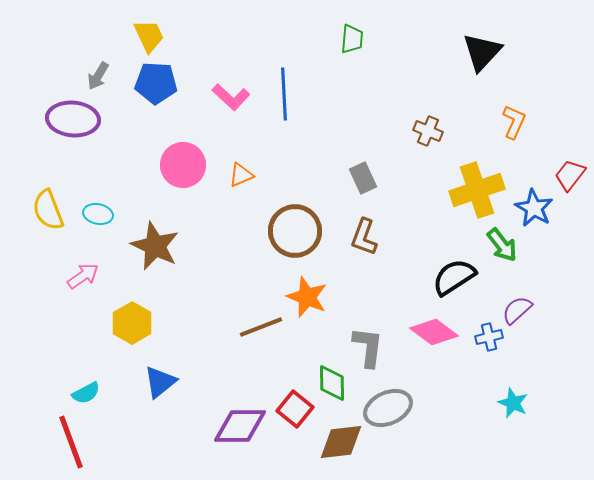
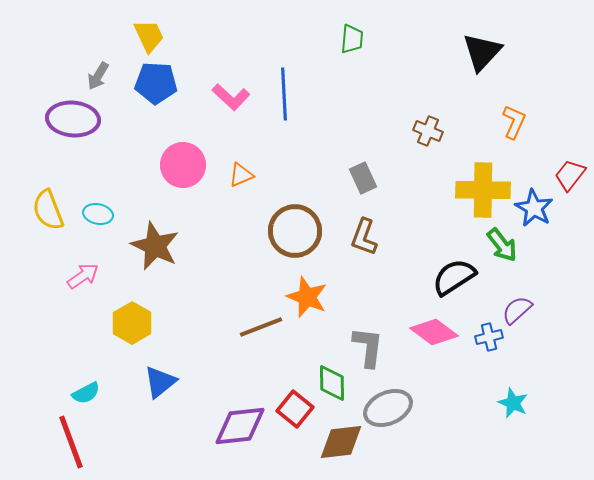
yellow cross: moved 6 px right; rotated 20 degrees clockwise
purple diamond: rotated 6 degrees counterclockwise
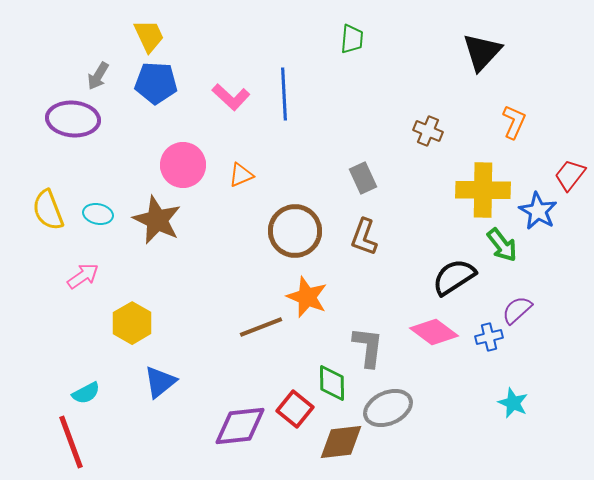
blue star: moved 4 px right, 3 px down
brown star: moved 2 px right, 26 px up
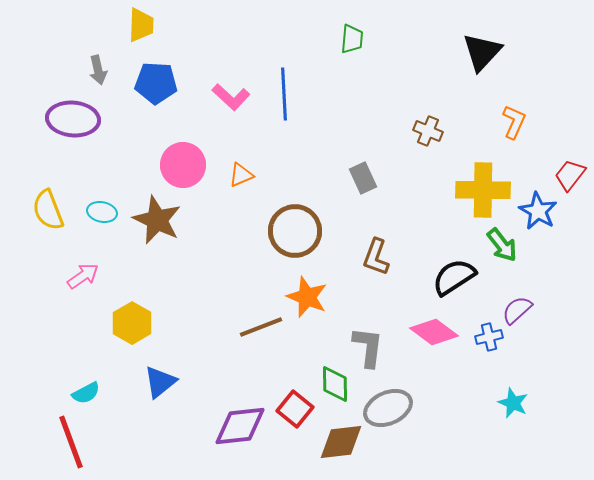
yellow trapezoid: moved 8 px left, 11 px up; rotated 27 degrees clockwise
gray arrow: moved 6 px up; rotated 44 degrees counterclockwise
cyan ellipse: moved 4 px right, 2 px up
brown L-shape: moved 12 px right, 20 px down
green diamond: moved 3 px right, 1 px down
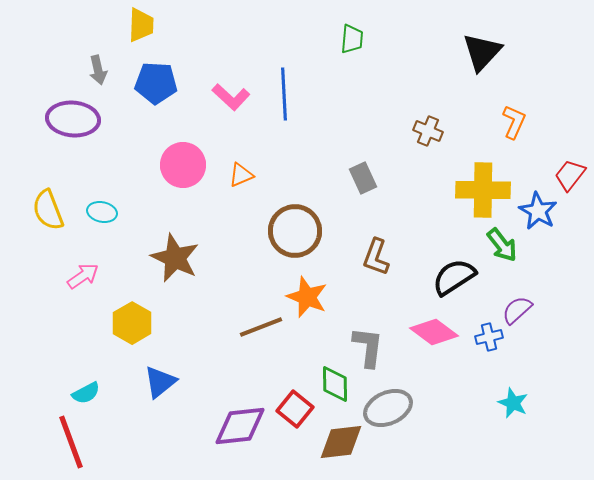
brown star: moved 18 px right, 38 px down
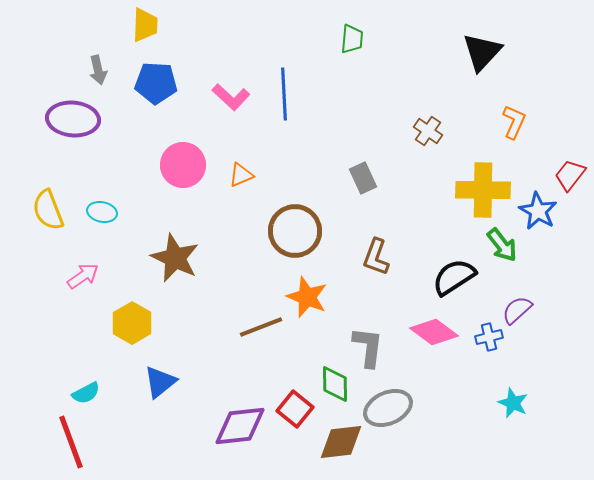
yellow trapezoid: moved 4 px right
brown cross: rotated 12 degrees clockwise
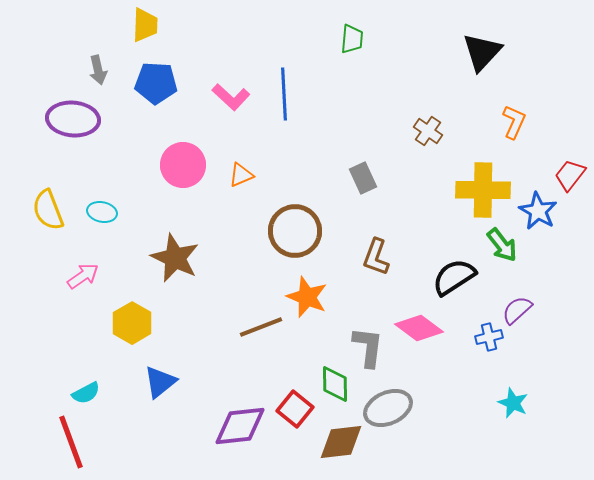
pink diamond: moved 15 px left, 4 px up
